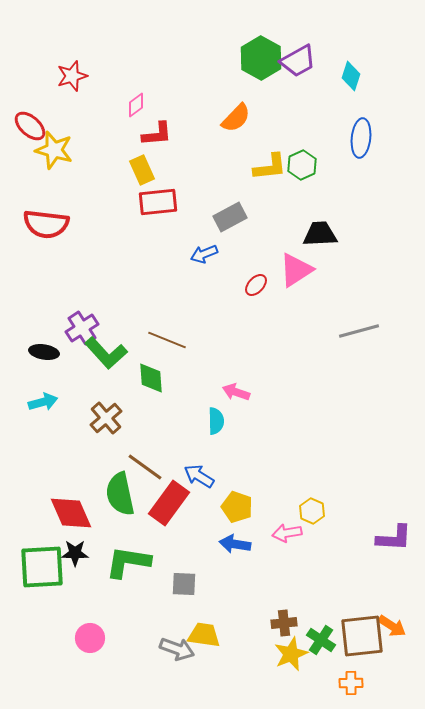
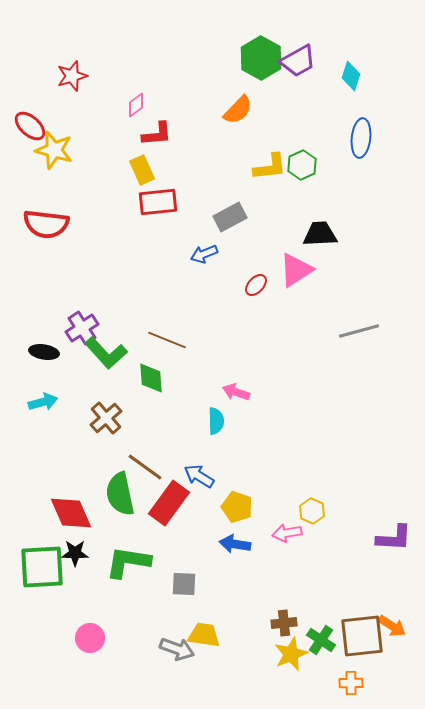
orange semicircle at (236, 118): moved 2 px right, 8 px up
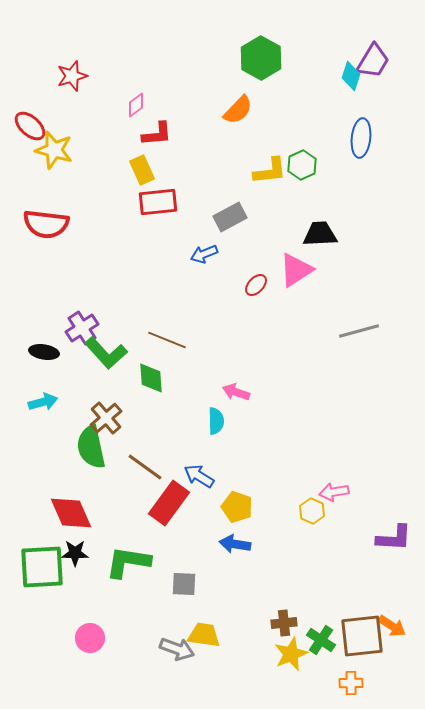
purple trapezoid at (298, 61): moved 75 px right; rotated 30 degrees counterclockwise
yellow L-shape at (270, 167): moved 4 px down
green semicircle at (120, 494): moved 29 px left, 47 px up
pink arrow at (287, 533): moved 47 px right, 41 px up
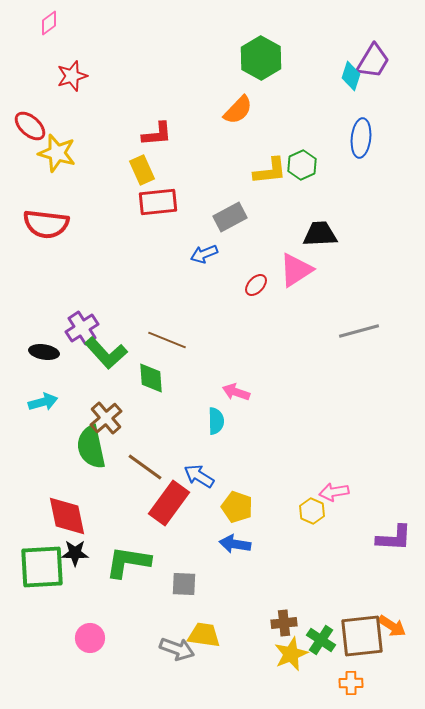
pink diamond at (136, 105): moved 87 px left, 82 px up
yellow star at (54, 150): moved 3 px right, 3 px down
red diamond at (71, 513): moved 4 px left, 3 px down; rotated 12 degrees clockwise
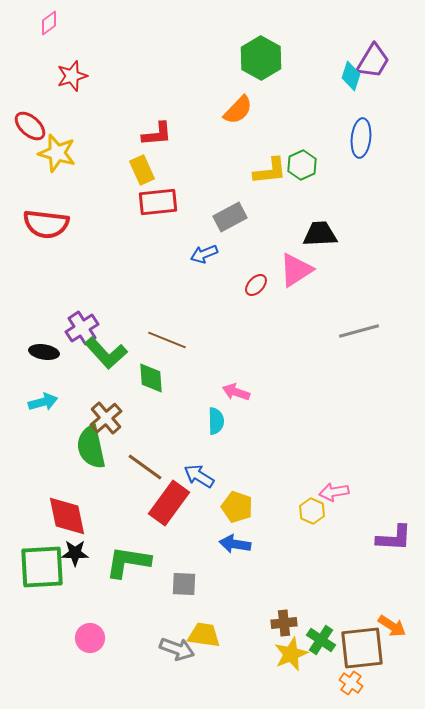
brown square at (362, 636): moved 12 px down
orange cross at (351, 683): rotated 35 degrees clockwise
